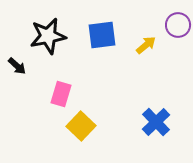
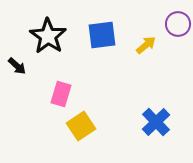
purple circle: moved 1 px up
black star: rotated 27 degrees counterclockwise
yellow square: rotated 12 degrees clockwise
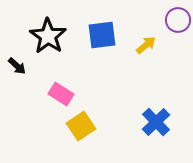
purple circle: moved 4 px up
pink rectangle: rotated 75 degrees counterclockwise
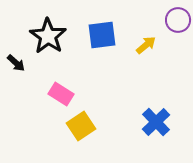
black arrow: moved 1 px left, 3 px up
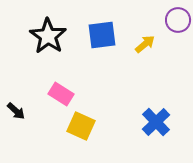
yellow arrow: moved 1 px left, 1 px up
black arrow: moved 48 px down
yellow square: rotated 32 degrees counterclockwise
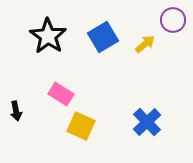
purple circle: moved 5 px left
blue square: moved 1 px right, 2 px down; rotated 24 degrees counterclockwise
black arrow: rotated 36 degrees clockwise
blue cross: moved 9 px left
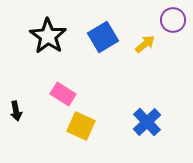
pink rectangle: moved 2 px right
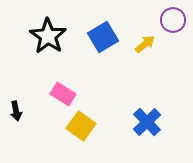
yellow square: rotated 12 degrees clockwise
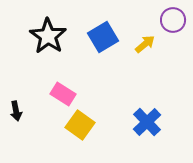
yellow square: moved 1 px left, 1 px up
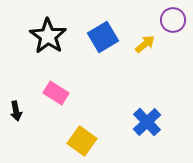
pink rectangle: moved 7 px left, 1 px up
yellow square: moved 2 px right, 16 px down
